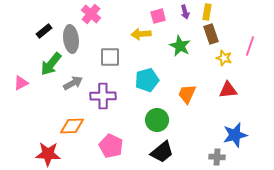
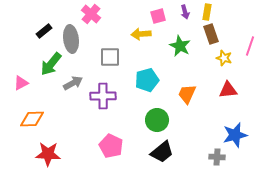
orange diamond: moved 40 px left, 7 px up
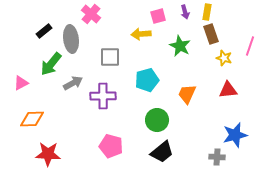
pink pentagon: rotated 10 degrees counterclockwise
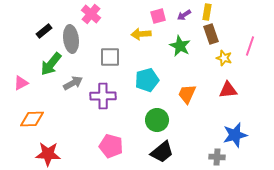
purple arrow: moved 1 px left, 3 px down; rotated 72 degrees clockwise
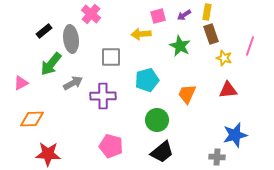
gray square: moved 1 px right
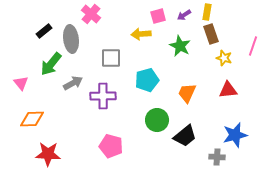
pink line: moved 3 px right
gray square: moved 1 px down
pink triangle: rotated 42 degrees counterclockwise
orange trapezoid: moved 1 px up
black trapezoid: moved 23 px right, 16 px up
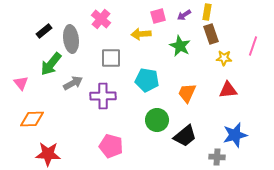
pink cross: moved 10 px right, 5 px down
yellow star: rotated 14 degrees counterclockwise
cyan pentagon: rotated 25 degrees clockwise
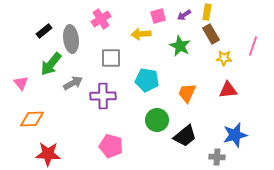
pink cross: rotated 18 degrees clockwise
brown rectangle: rotated 12 degrees counterclockwise
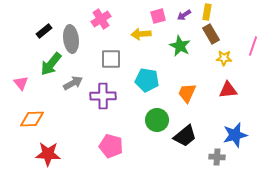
gray square: moved 1 px down
